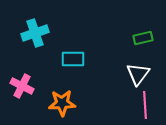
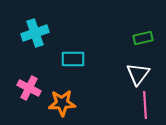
pink cross: moved 7 px right, 2 px down
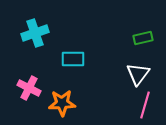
pink line: rotated 20 degrees clockwise
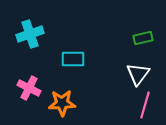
cyan cross: moved 5 px left, 1 px down
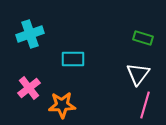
green rectangle: rotated 30 degrees clockwise
pink cross: rotated 25 degrees clockwise
orange star: moved 2 px down
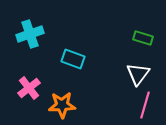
cyan rectangle: rotated 20 degrees clockwise
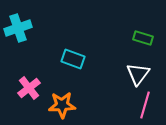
cyan cross: moved 12 px left, 6 px up
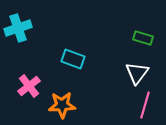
white triangle: moved 1 px left, 1 px up
pink cross: moved 2 px up
